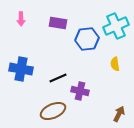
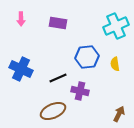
blue hexagon: moved 18 px down
blue cross: rotated 15 degrees clockwise
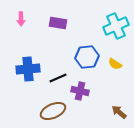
yellow semicircle: rotated 48 degrees counterclockwise
blue cross: moved 7 px right; rotated 30 degrees counterclockwise
brown arrow: moved 2 px up; rotated 77 degrees counterclockwise
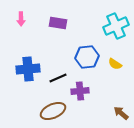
purple cross: rotated 18 degrees counterclockwise
brown arrow: moved 2 px right, 1 px down
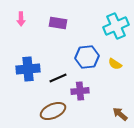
brown arrow: moved 1 px left, 1 px down
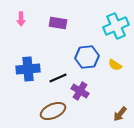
yellow semicircle: moved 1 px down
purple cross: rotated 36 degrees clockwise
brown arrow: rotated 91 degrees counterclockwise
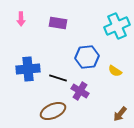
cyan cross: moved 1 px right
yellow semicircle: moved 6 px down
black line: rotated 42 degrees clockwise
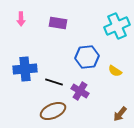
blue cross: moved 3 px left
black line: moved 4 px left, 4 px down
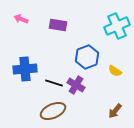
pink arrow: rotated 112 degrees clockwise
purple rectangle: moved 2 px down
blue hexagon: rotated 15 degrees counterclockwise
black line: moved 1 px down
purple cross: moved 4 px left, 6 px up
brown arrow: moved 5 px left, 3 px up
